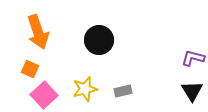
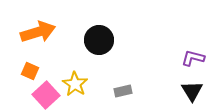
orange arrow: rotated 88 degrees counterclockwise
orange square: moved 2 px down
yellow star: moved 10 px left, 5 px up; rotated 25 degrees counterclockwise
pink square: moved 2 px right
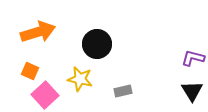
black circle: moved 2 px left, 4 px down
yellow star: moved 5 px right, 5 px up; rotated 20 degrees counterclockwise
pink square: moved 1 px left
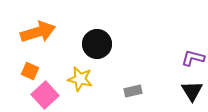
gray rectangle: moved 10 px right
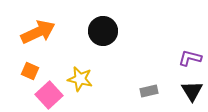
orange arrow: rotated 8 degrees counterclockwise
black circle: moved 6 px right, 13 px up
purple L-shape: moved 3 px left
gray rectangle: moved 16 px right
pink square: moved 4 px right
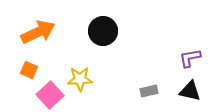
purple L-shape: rotated 25 degrees counterclockwise
orange square: moved 1 px left, 1 px up
yellow star: rotated 15 degrees counterclockwise
black triangle: moved 2 px left; rotated 45 degrees counterclockwise
pink square: moved 1 px right
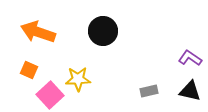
orange arrow: rotated 136 degrees counterclockwise
purple L-shape: rotated 45 degrees clockwise
yellow star: moved 2 px left
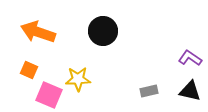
pink square: moved 1 px left; rotated 24 degrees counterclockwise
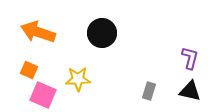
black circle: moved 1 px left, 2 px down
purple L-shape: rotated 70 degrees clockwise
gray rectangle: rotated 60 degrees counterclockwise
pink square: moved 6 px left
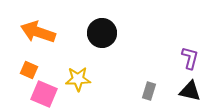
pink square: moved 1 px right, 1 px up
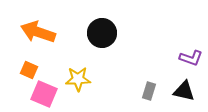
purple L-shape: moved 1 px right; rotated 95 degrees clockwise
black triangle: moved 6 px left
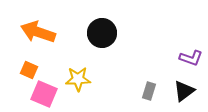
black triangle: rotated 50 degrees counterclockwise
